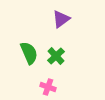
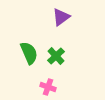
purple triangle: moved 2 px up
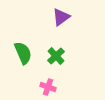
green semicircle: moved 6 px left
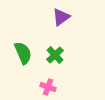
green cross: moved 1 px left, 1 px up
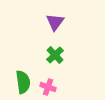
purple triangle: moved 6 px left, 5 px down; rotated 18 degrees counterclockwise
green semicircle: moved 29 px down; rotated 15 degrees clockwise
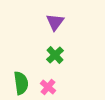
green semicircle: moved 2 px left, 1 px down
pink cross: rotated 21 degrees clockwise
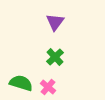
green cross: moved 2 px down
green semicircle: rotated 65 degrees counterclockwise
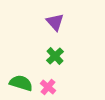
purple triangle: rotated 18 degrees counterclockwise
green cross: moved 1 px up
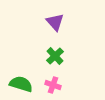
green semicircle: moved 1 px down
pink cross: moved 5 px right, 2 px up; rotated 21 degrees counterclockwise
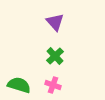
green semicircle: moved 2 px left, 1 px down
